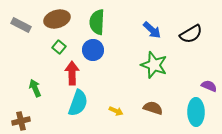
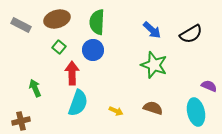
cyan ellipse: rotated 12 degrees counterclockwise
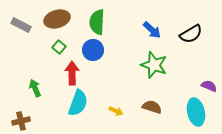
brown semicircle: moved 1 px left, 1 px up
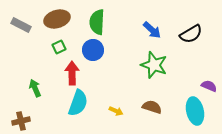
green square: rotated 24 degrees clockwise
cyan ellipse: moved 1 px left, 1 px up
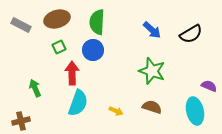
green star: moved 2 px left, 6 px down
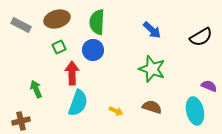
black semicircle: moved 10 px right, 3 px down
green star: moved 2 px up
green arrow: moved 1 px right, 1 px down
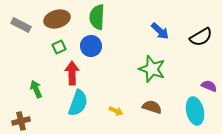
green semicircle: moved 5 px up
blue arrow: moved 8 px right, 1 px down
blue circle: moved 2 px left, 4 px up
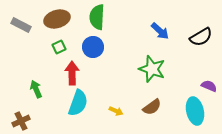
blue circle: moved 2 px right, 1 px down
brown semicircle: rotated 126 degrees clockwise
brown cross: rotated 12 degrees counterclockwise
